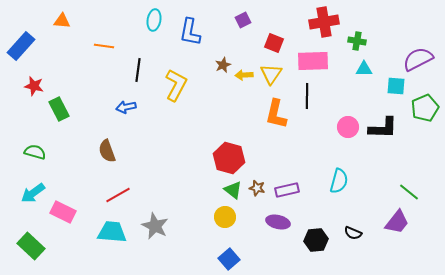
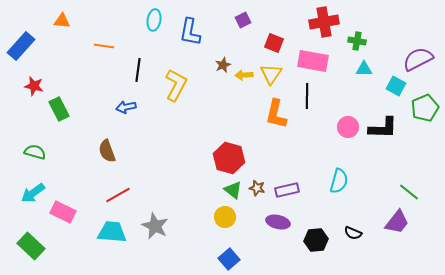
pink rectangle at (313, 61): rotated 12 degrees clockwise
cyan square at (396, 86): rotated 24 degrees clockwise
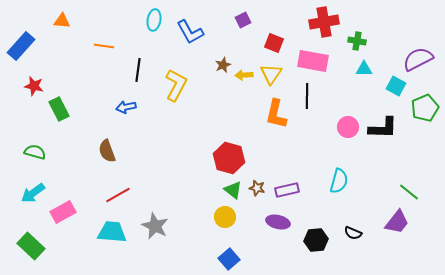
blue L-shape at (190, 32): rotated 40 degrees counterclockwise
pink rectangle at (63, 212): rotated 55 degrees counterclockwise
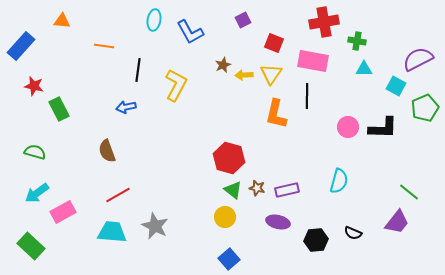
cyan arrow at (33, 193): moved 4 px right
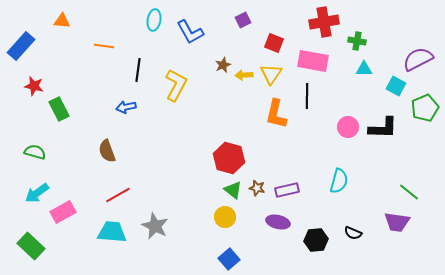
purple trapezoid at (397, 222): rotated 60 degrees clockwise
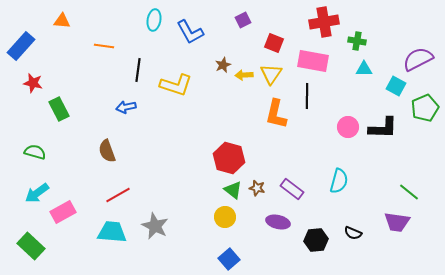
yellow L-shape at (176, 85): rotated 80 degrees clockwise
red star at (34, 86): moved 1 px left, 3 px up
purple rectangle at (287, 190): moved 5 px right, 1 px up; rotated 50 degrees clockwise
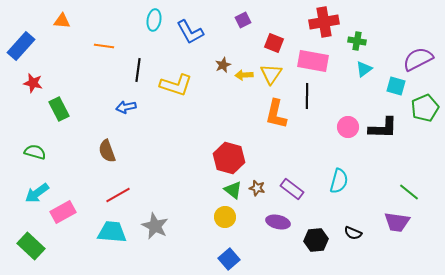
cyan triangle at (364, 69): rotated 36 degrees counterclockwise
cyan square at (396, 86): rotated 12 degrees counterclockwise
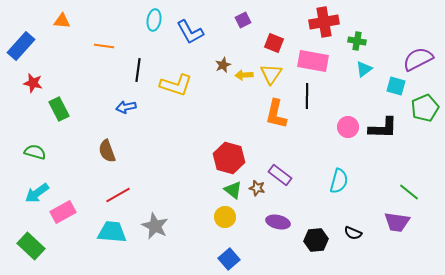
purple rectangle at (292, 189): moved 12 px left, 14 px up
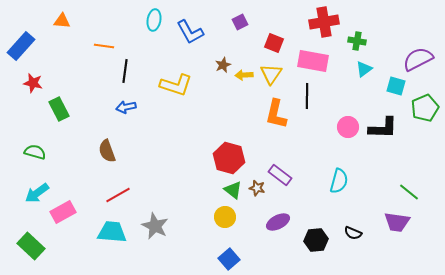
purple square at (243, 20): moved 3 px left, 2 px down
black line at (138, 70): moved 13 px left, 1 px down
purple ellipse at (278, 222): rotated 40 degrees counterclockwise
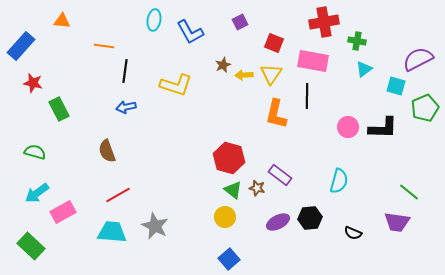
black hexagon at (316, 240): moved 6 px left, 22 px up
